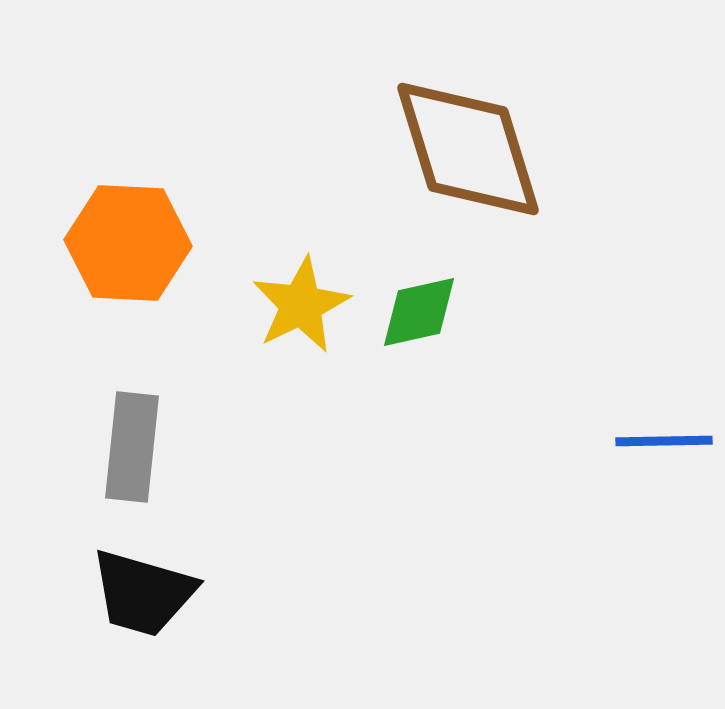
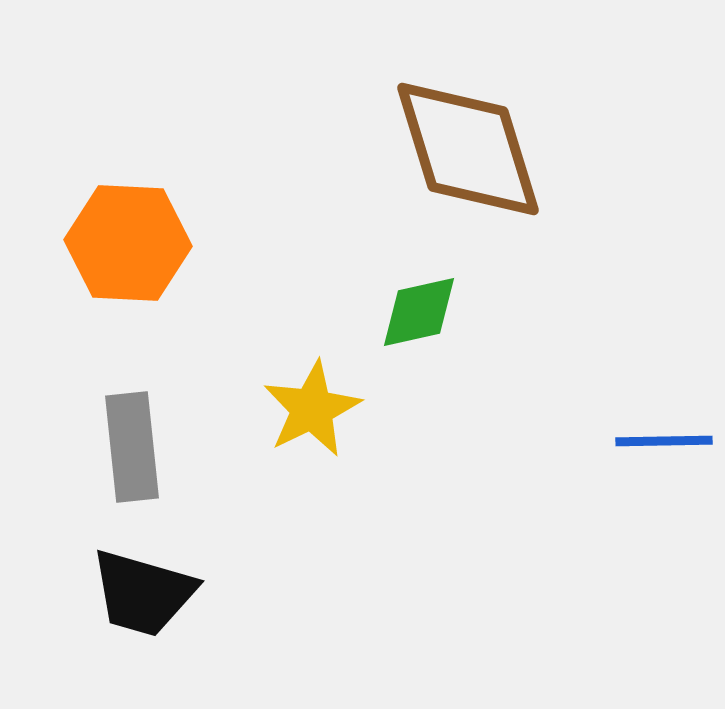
yellow star: moved 11 px right, 104 px down
gray rectangle: rotated 12 degrees counterclockwise
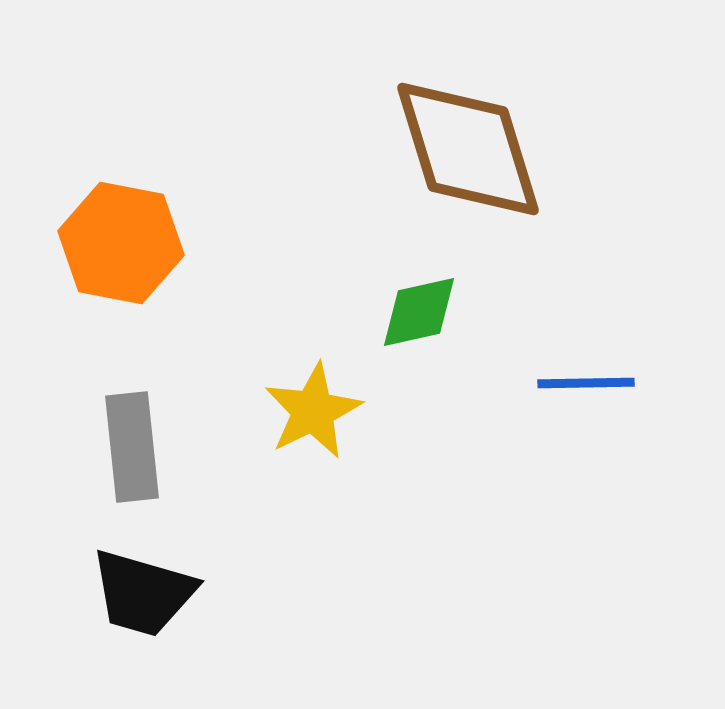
orange hexagon: moved 7 px left; rotated 8 degrees clockwise
yellow star: moved 1 px right, 2 px down
blue line: moved 78 px left, 58 px up
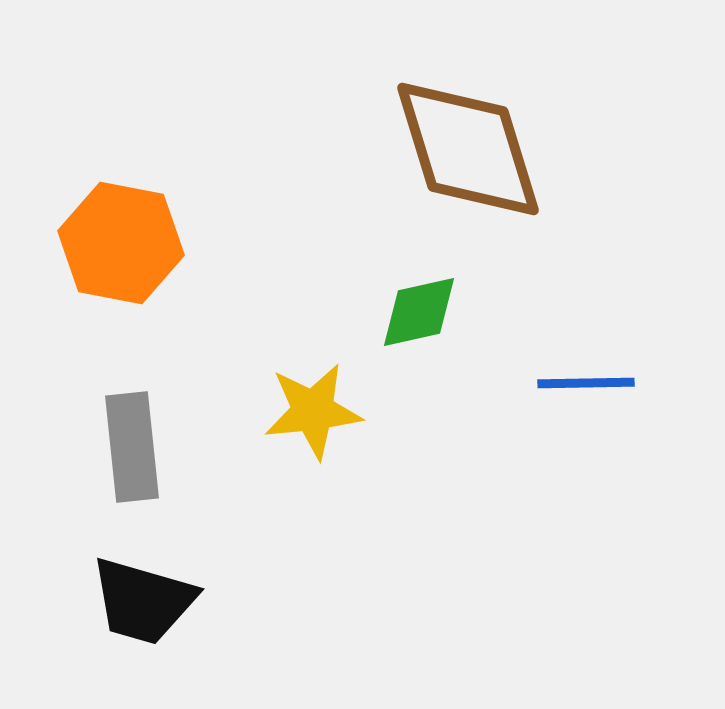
yellow star: rotated 20 degrees clockwise
black trapezoid: moved 8 px down
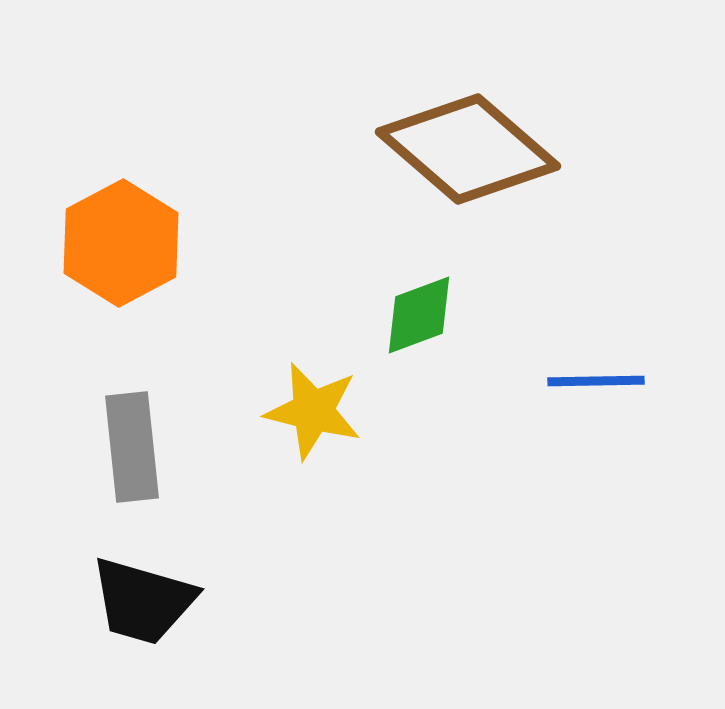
brown diamond: rotated 32 degrees counterclockwise
orange hexagon: rotated 21 degrees clockwise
green diamond: moved 3 px down; rotated 8 degrees counterclockwise
blue line: moved 10 px right, 2 px up
yellow star: rotated 20 degrees clockwise
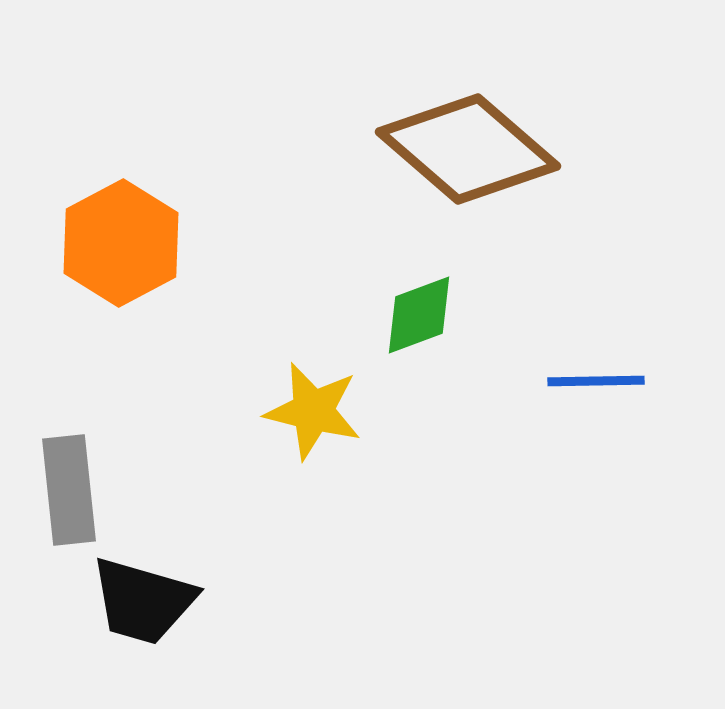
gray rectangle: moved 63 px left, 43 px down
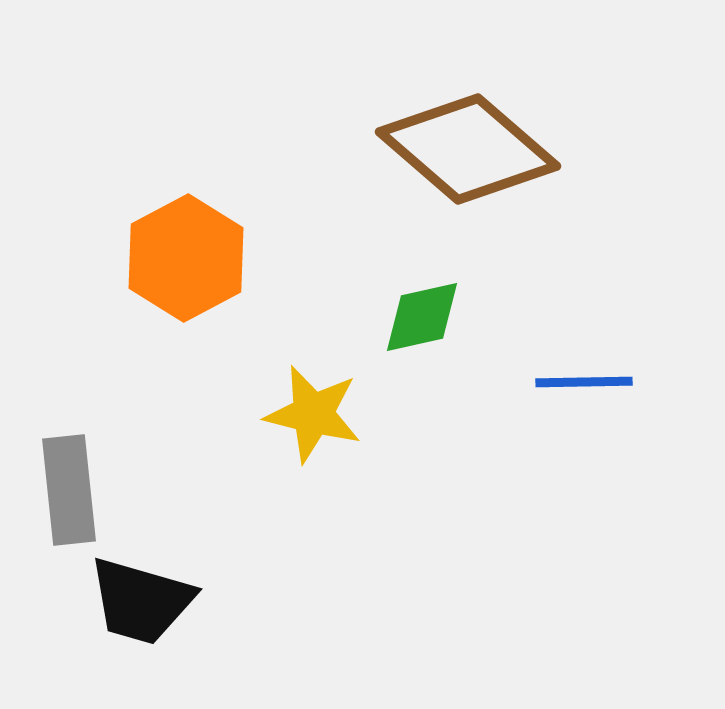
orange hexagon: moved 65 px right, 15 px down
green diamond: moved 3 px right, 2 px down; rotated 8 degrees clockwise
blue line: moved 12 px left, 1 px down
yellow star: moved 3 px down
black trapezoid: moved 2 px left
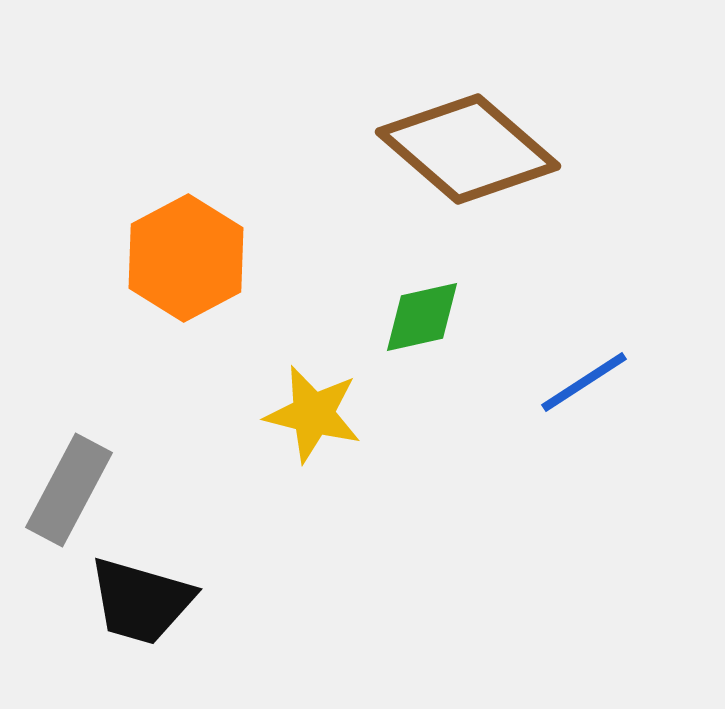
blue line: rotated 32 degrees counterclockwise
gray rectangle: rotated 34 degrees clockwise
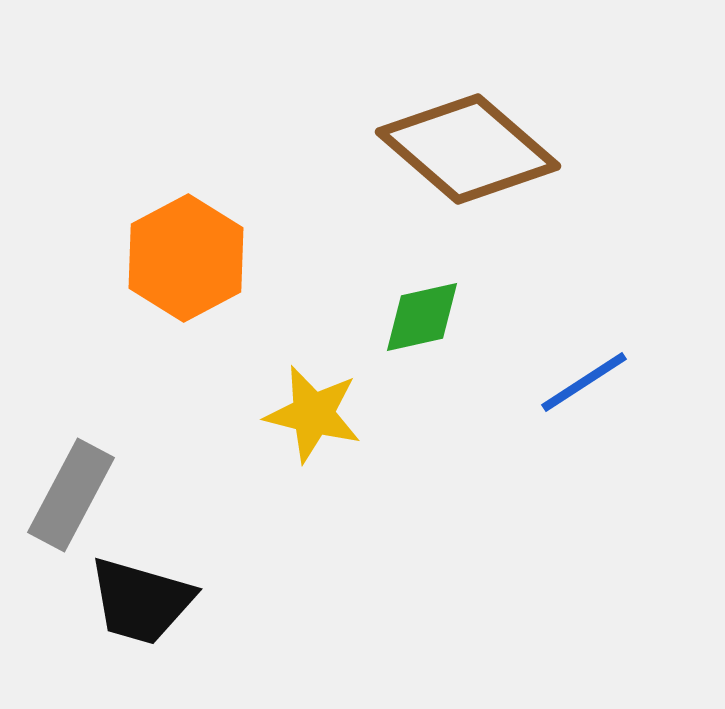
gray rectangle: moved 2 px right, 5 px down
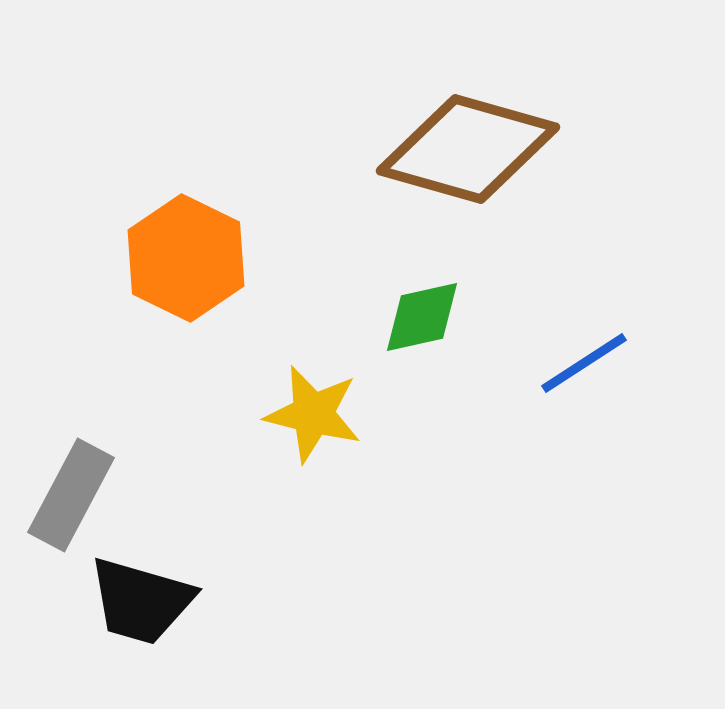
brown diamond: rotated 25 degrees counterclockwise
orange hexagon: rotated 6 degrees counterclockwise
blue line: moved 19 px up
